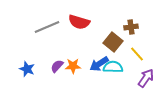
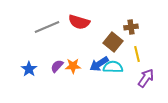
yellow line: rotated 28 degrees clockwise
blue star: moved 2 px right; rotated 14 degrees clockwise
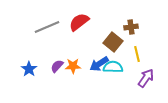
red semicircle: rotated 125 degrees clockwise
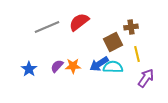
brown square: rotated 24 degrees clockwise
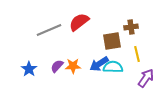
gray line: moved 2 px right, 3 px down
brown square: moved 1 px left, 1 px up; rotated 18 degrees clockwise
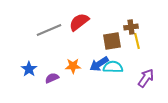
yellow line: moved 13 px up
purple semicircle: moved 5 px left, 12 px down; rotated 24 degrees clockwise
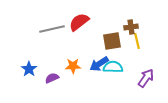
gray line: moved 3 px right, 1 px up; rotated 10 degrees clockwise
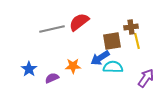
blue arrow: moved 1 px right, 6 px up
